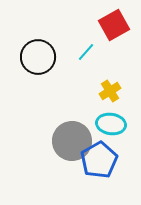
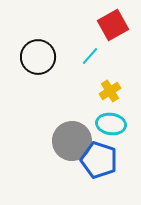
red square: moved 1 px left
cyan line: moved 4 px right, 4 px down
blue pentagon: rotated 24 degrees counterclockwise
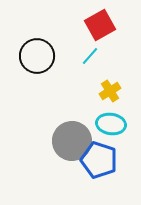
red square: moved 13 px left
black circle: moved 1 px left, 1 px up
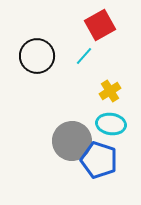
cyan line: moved 6 px left
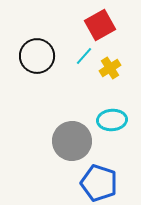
yellow cross: moved 23 px up
cyan ellipse: moved 1 px right, 4 px up; rotated 12 degrees counterclockwise
blue pentagon: moved 23 px down
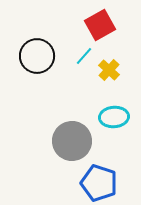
yellow cross: moved 1 px left, 2 px down; rotated 15 degrees counterclockwise
cyan ellipse: moved 2 px right, 3 px up
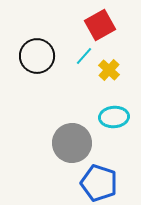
gray circle: moved 2 px down
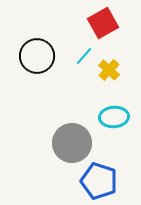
red square: moved 3 px right, 2 px up
blue pentagon: moved 2 px up
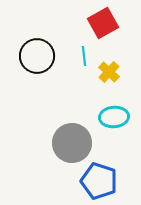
cyan line: rotated 48 degrees counterclockwise
yellow cross: moved 2 px down
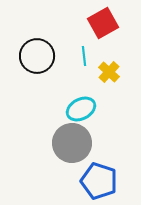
cyan ellipse: moved 33 px left, 8 px up; rotated 24 degrees counterclockwise
